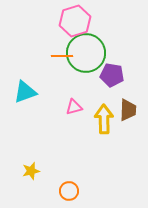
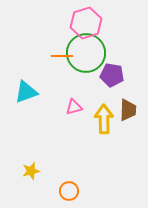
pink hexagon: moved 11 px right, 2 px down
cyan triangle: moved 1 px right
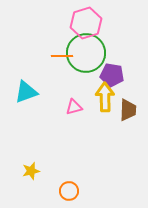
yellow arrow: moved 1 px right, 22 px up
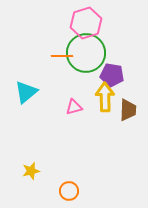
cyan triangle: rotated 20 degrees counterclockwise
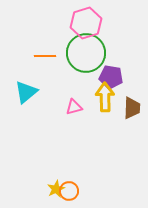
orange line: moved 17 px left
purple pentagon: moved 1 px left, 2 px down
brown trapezoid: moved 4 px right, 2 px up
yellow star: moved 25 px right, 18 px down; rotated 12 degrees counterclockwise
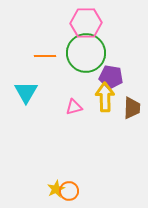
pink hexagon: rotated 16 degrees clockwise
cyan triangle: rotated 20 degrees counterclockwise
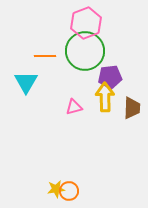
pink hexagon: rotated 20 degrees counterclockwise
green circle: moved 1 px left, 2 px up
purple pentagon: moved 1 px left; rotated 15 degrees counterclockwise
cyan triangle: moved 10 px up
yellow star: rotated 18 degrees clockwise
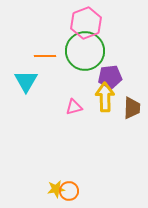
cyan triangle: moved 1 px up
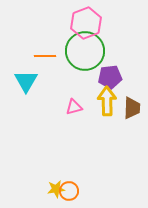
yellow arrow: moved 2 px right, 4 px down
